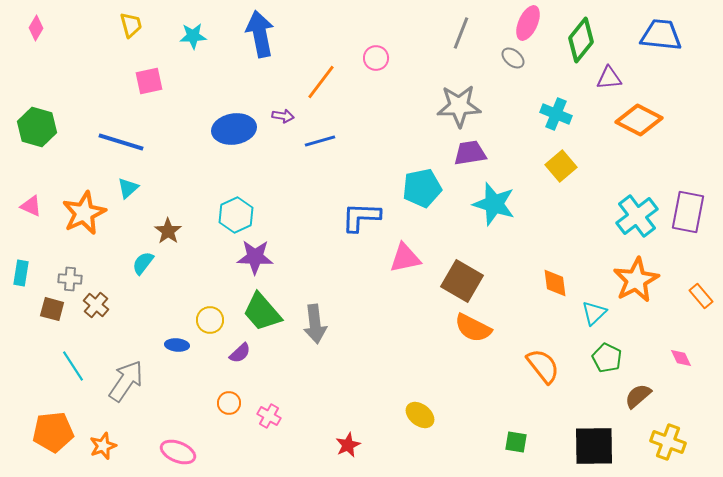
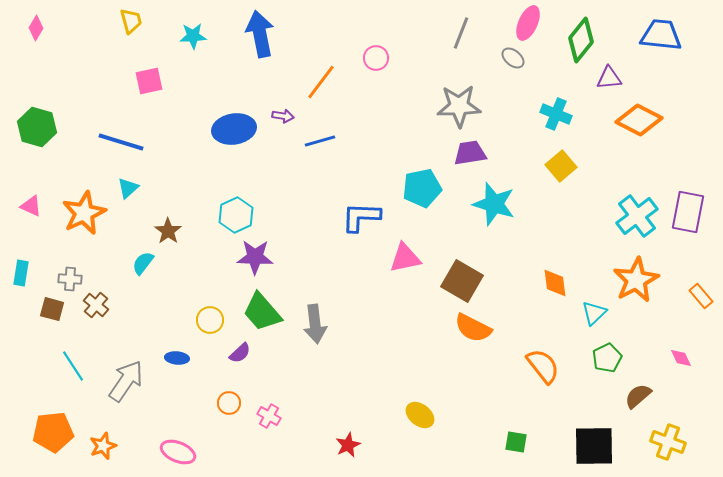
yellow trapezoid at (131, 25): moved 4 px up
blue ellipse at (177, 345): moved 13 px down
green pentagon at (607, 358): rotated 20 degrees clockwise
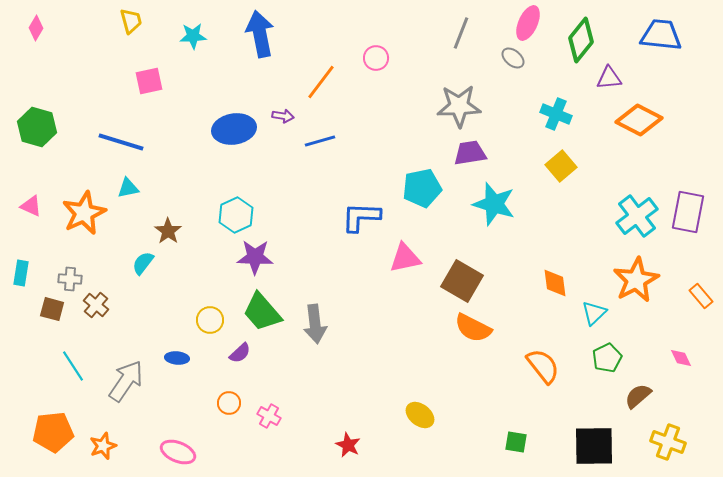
cyan triangle at (128, 188): rotated 30 degrees clockwise
red star at (348, 445): rotated 20 degrees counterclockwise
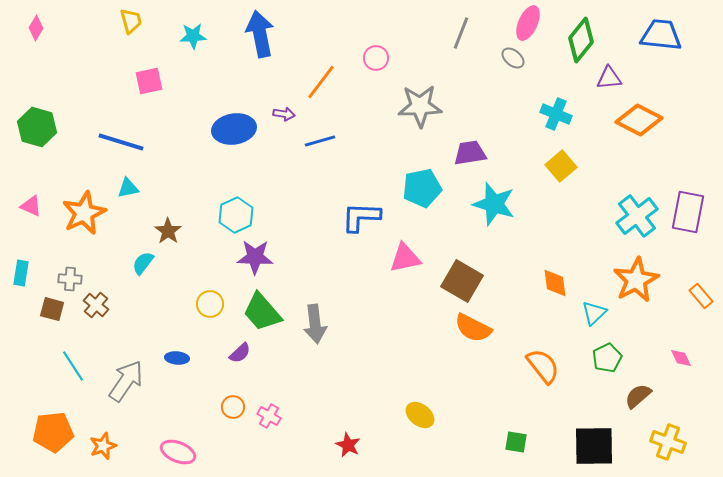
gray star at (459, 106): moved 39 px left
purple arrow at (283, 116): moved 1 px right, 2 px up
yellow circle at (210, 320): moved 16 px up
orange circle at (229, 403): moved 4 px right, 4 px down
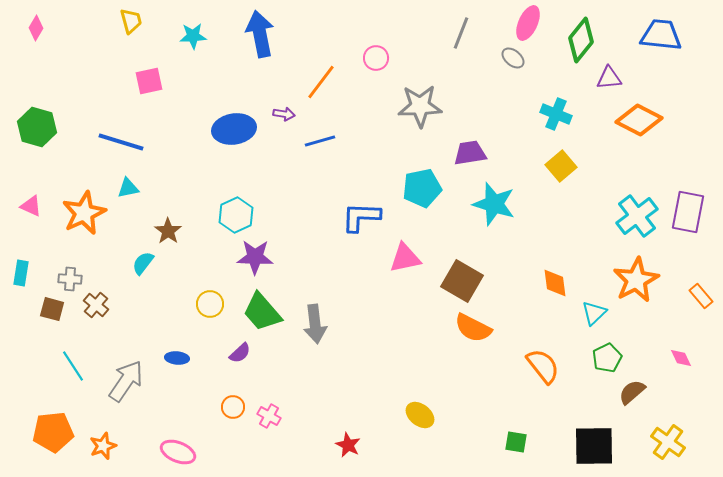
brown semicircle at (638, 396): moved 6 px left, 4 px up
yellow cross at (668, 442): rotated 16 degrees clockwise
